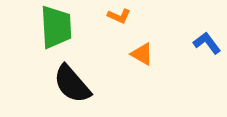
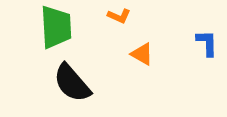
blue L-shape: rotated 36 degrees clockwise
black semicircle: moved 1 px up
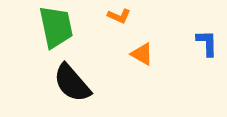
green trapezoid: rotated 9 degrees counterclockwise
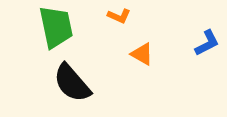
blue L-shape: rotated 64 degrees clockwise
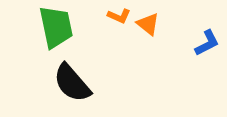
orange triangle: moved 6 px right, 30 px up; rotated 10 degrees clockwise
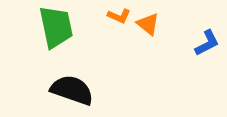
black semicircle: moved 7 px down; rotated 150 degrees clockwise
